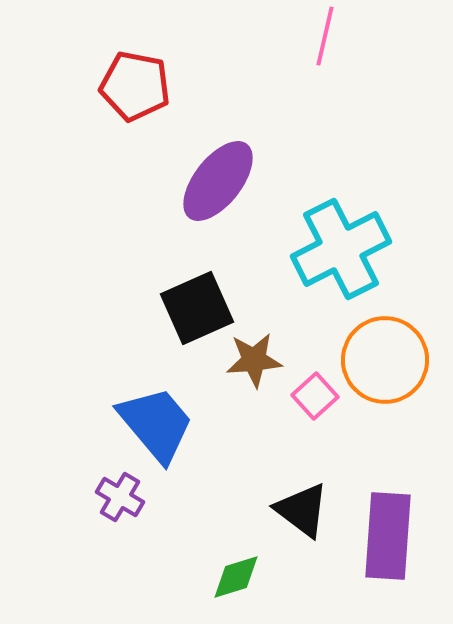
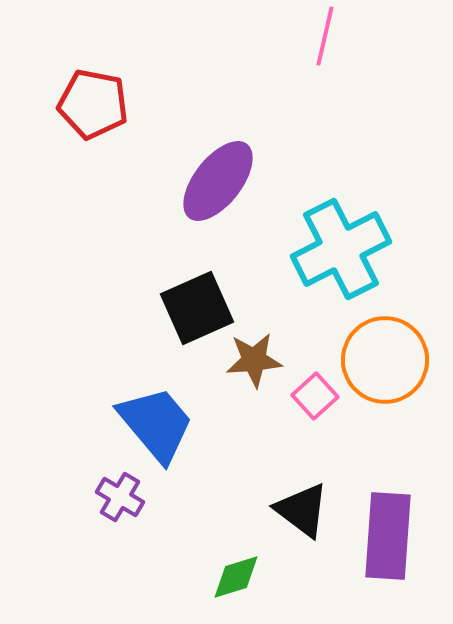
red pentagon: moved 42 px left, 18 px down
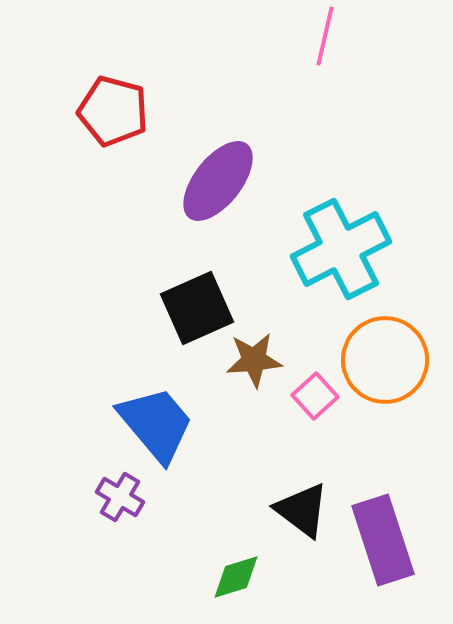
red pentagon: moved 20 px right, 7 px down; rotated 4 degrees clockwise
purple rectangle: moved 5 px left, 4 px down; rotated 22 degrees counterclockwise
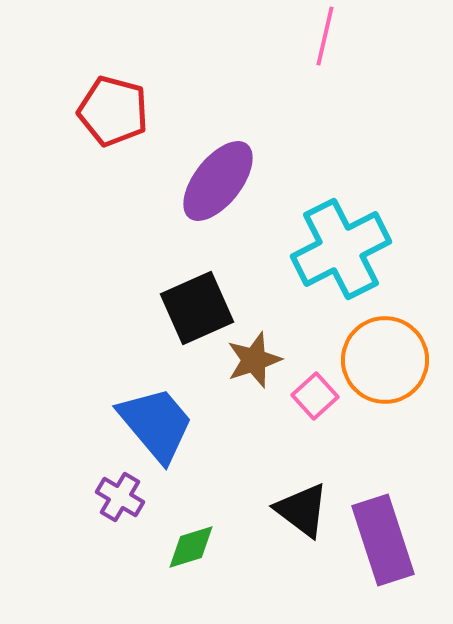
brown star: rotated 14 degrees counterclockwise
green diamond: moved 45 px left, 30 px up
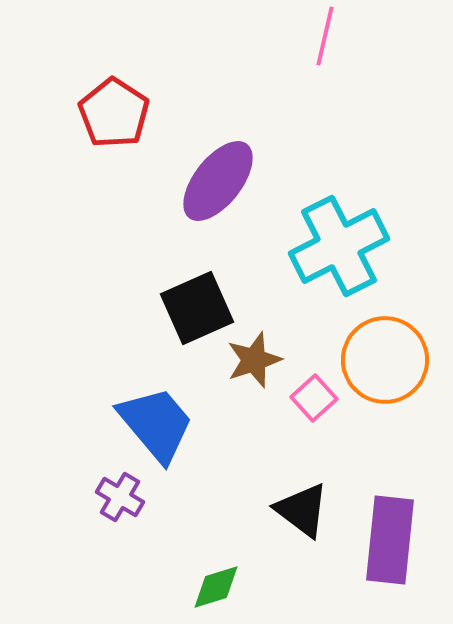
red pentagon: moved 1 px right, 2 px down; rotated 18 degrees clockwise
cyan cross: moved 2 px left, 3 px up
pink square: moved 1 px left, 2 px down
purple rectangle: moved 7 px right; rotated 24 degrees clockwise
green diamond: moved 25 px right, 40 px down
